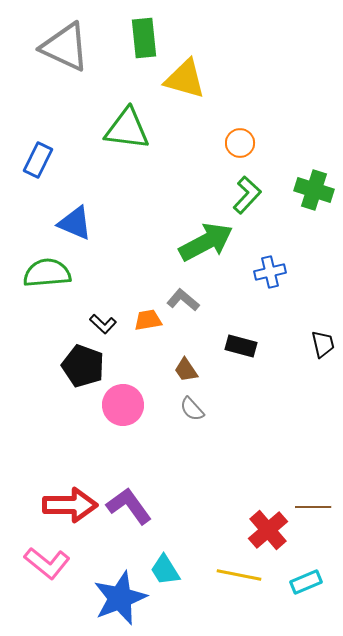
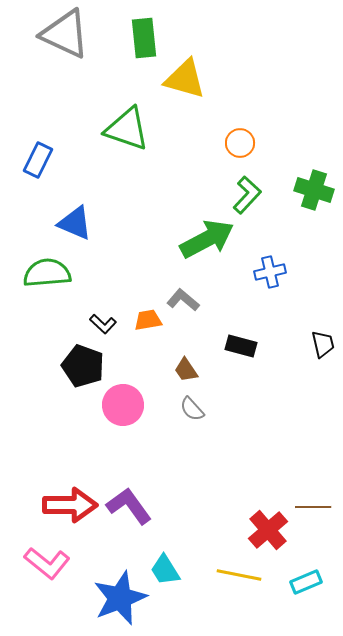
gray triangle: moved 13 px up
green triangle: rotated 12 degrees clockwise
green arrow: moved 1 px right, 3 px up
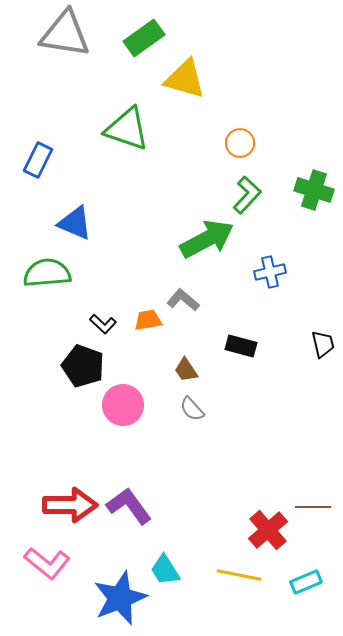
gray triangle: rotated 16 degrees counterclockwise
green rectangle: rotated 60 degrees clockwise
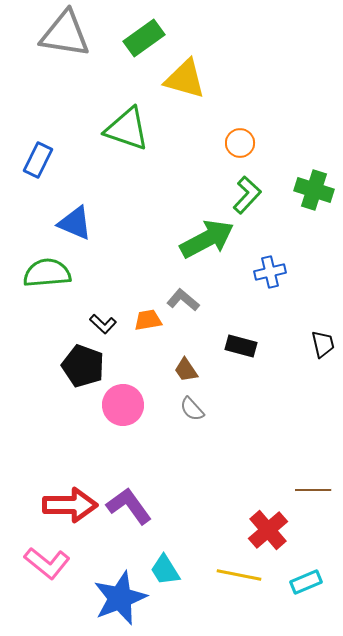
brown line: moved 17 px up
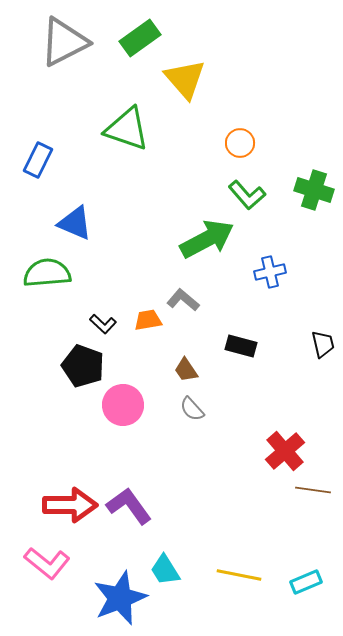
gray triangle: moved 1 px left, 8 px down; rotated 36 degrees counterclockwise
green rectangle: moved 4 px left
yellow triangle: rotated 33 degrees clockwise
green L-shape: rotated 96 degrees clockwise
brown line: rotated 8 degrees clockwise
red cross: moved 17 px right, 79 px up
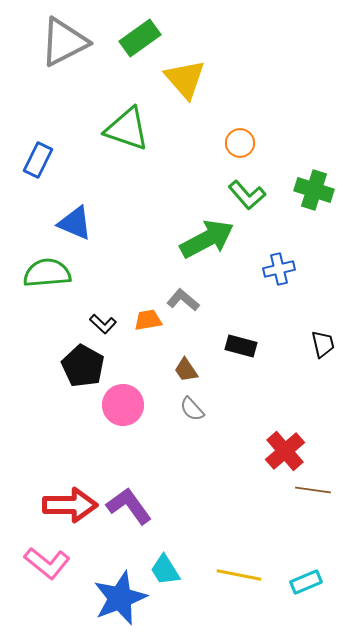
blue cross: moved 9 px right, 3 px up
black pentagon: rotated 9 degrees clockwise
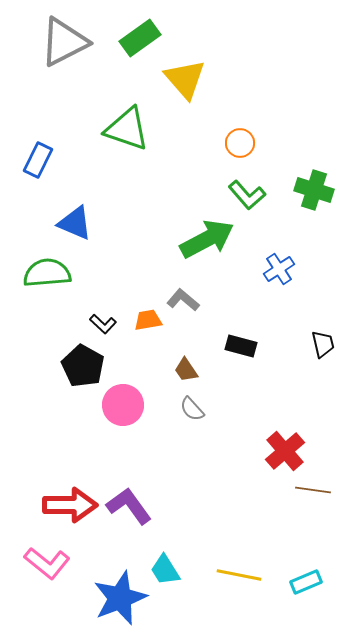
blue cross: rotated 20 degrees counterclockwise
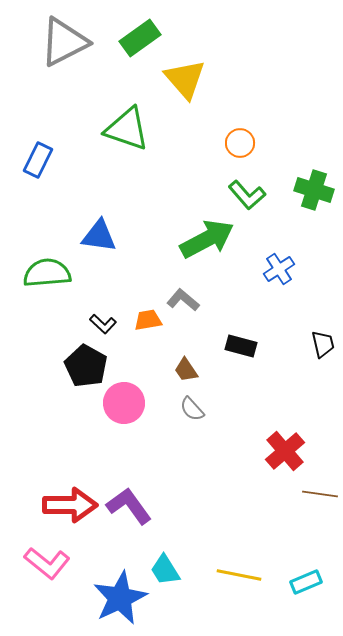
blue triangle: moved 24 px right, 13 px down; rotated 15 degrees counterclockwise
black pentagon: moved 3 px right
pink circle: moved 1 px right, 2 px up
brown line: moved 7 px right, 4 px down
blue star: rotated 4 degrees counterclockwise
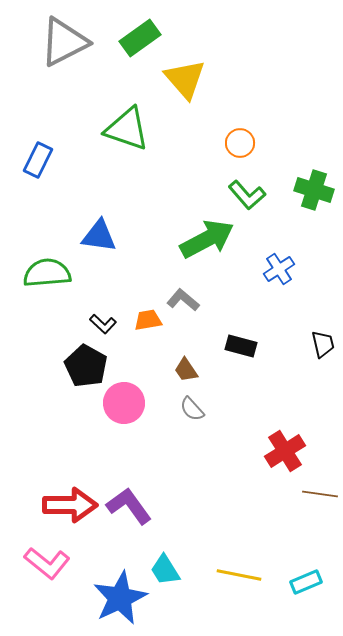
red cross: rotated 9 degrees clockwise
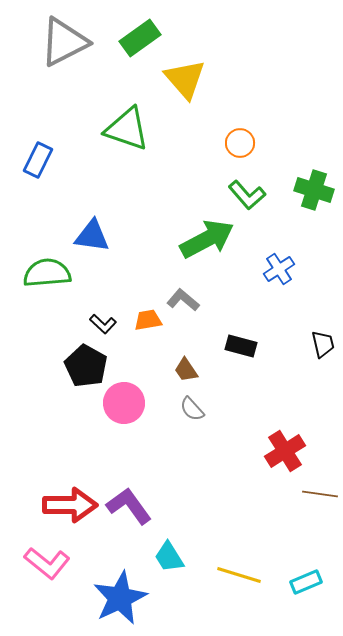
blue triangle: moved 7 px left
cyan trapezoid: moved 4 px right, 13 px up
yellow line: rotated 6 degrees clockwise
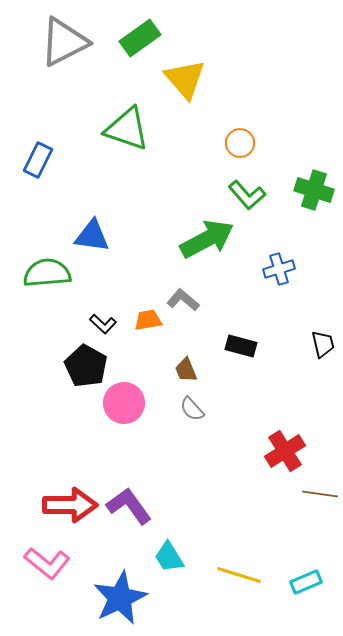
blue cross: rotated 16 degrees clockwise
brown trapezoid: rotated 12 degrees clockwise
